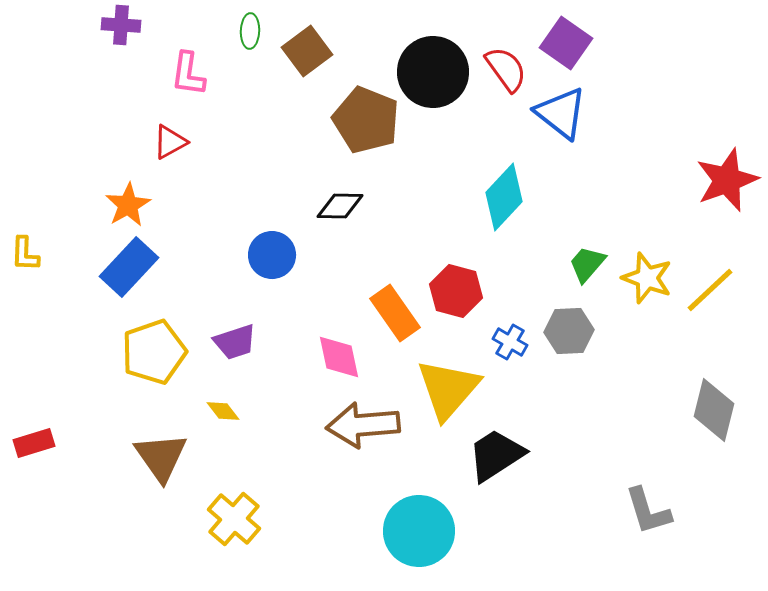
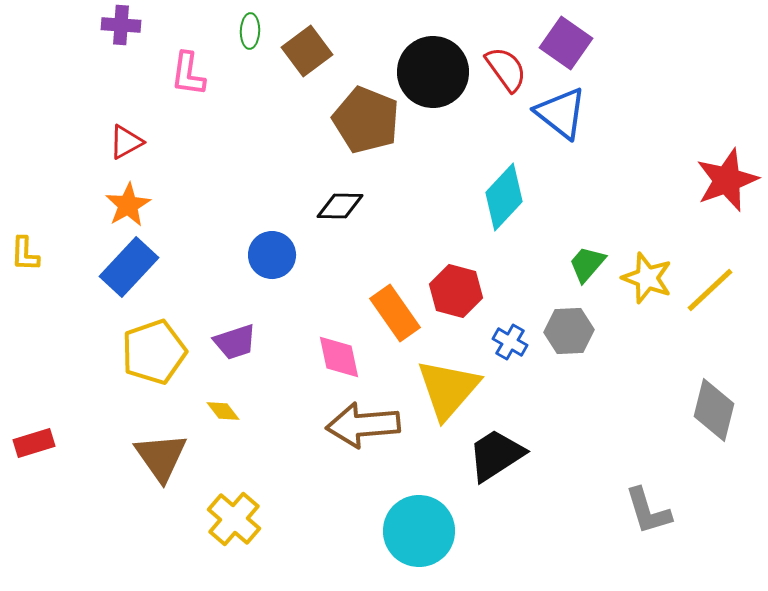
red triangle: moved 44 px left
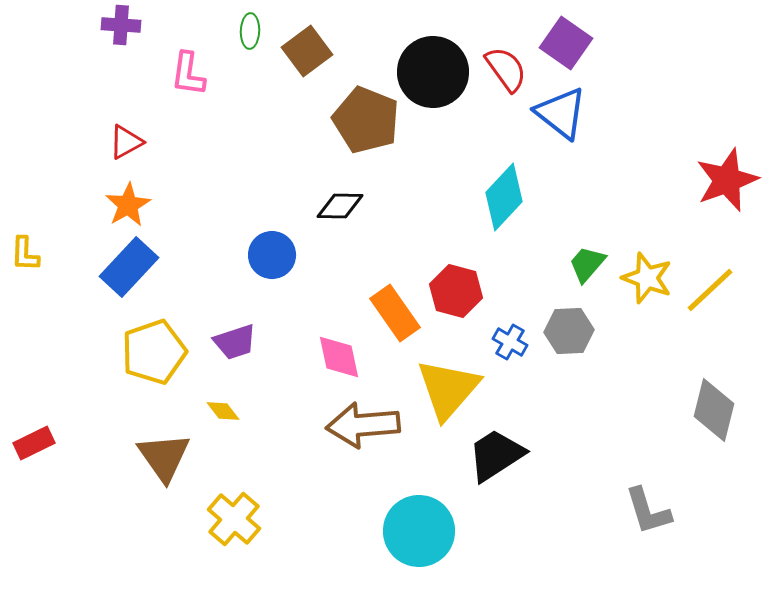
red rectangle: rotated 9 degrees counterclockwise
brown triangle: moved 3 px right
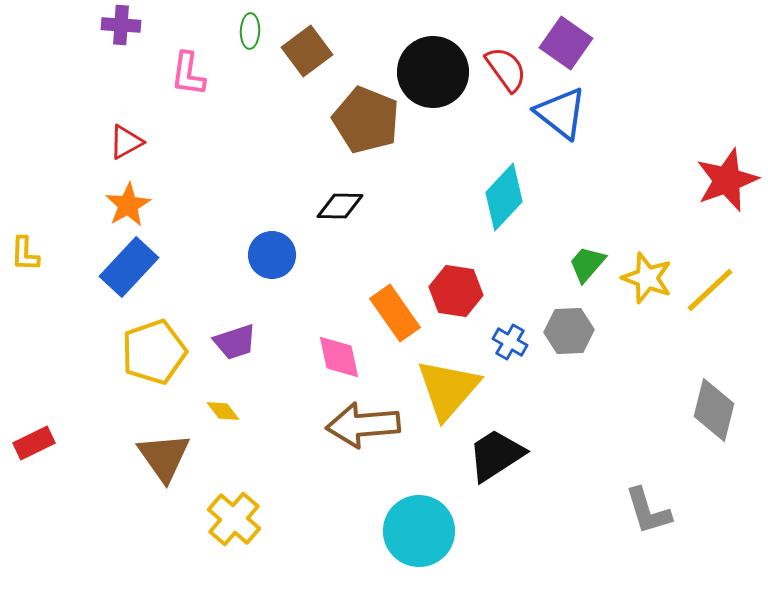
red hexagon: rotated 6 degrees counterclockwise
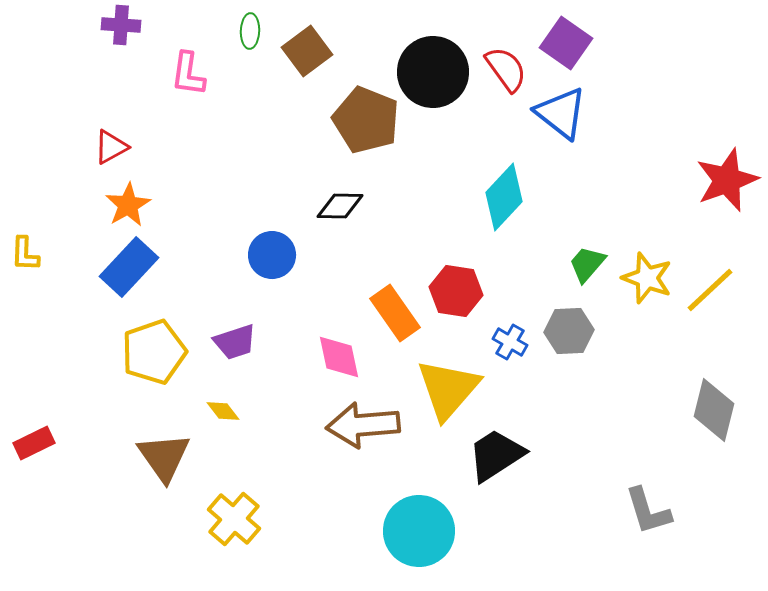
red triangle: moved 15 px left, 5 px down
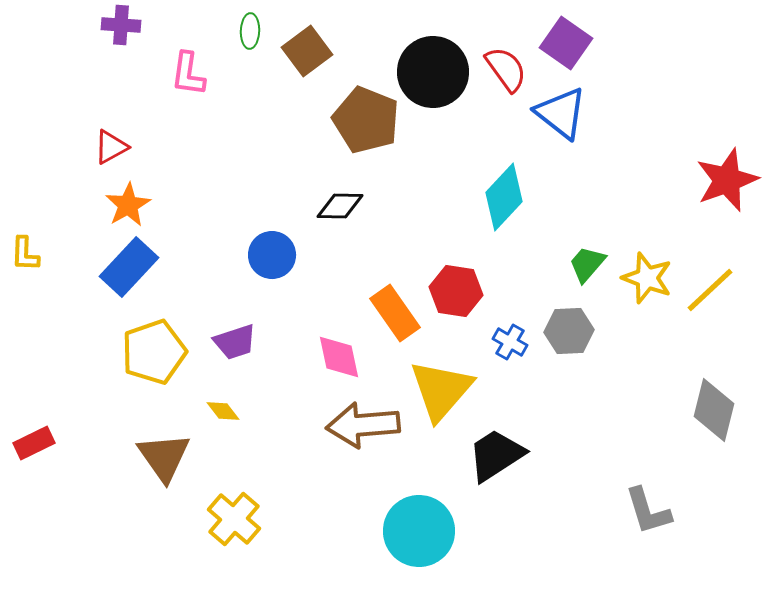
yellow triangle: moved 7 px left, 1 px down
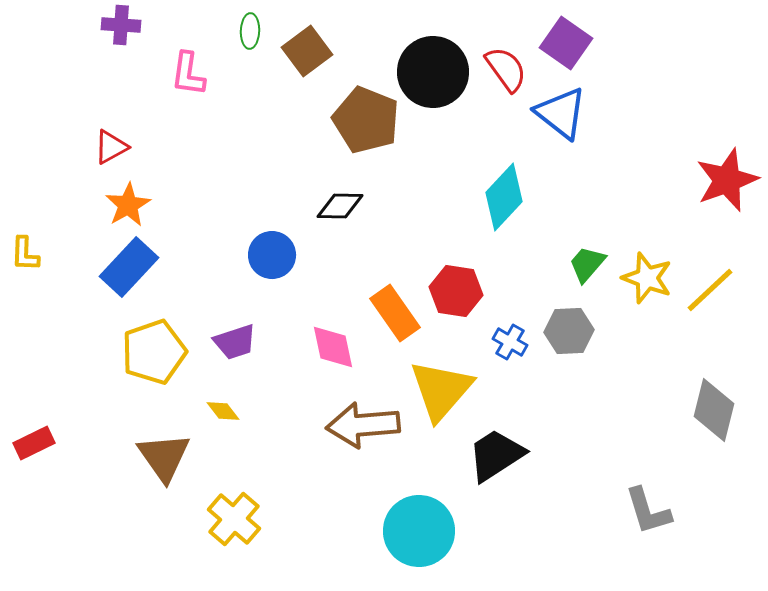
pink diamond: moved 6 px left, 10 px up
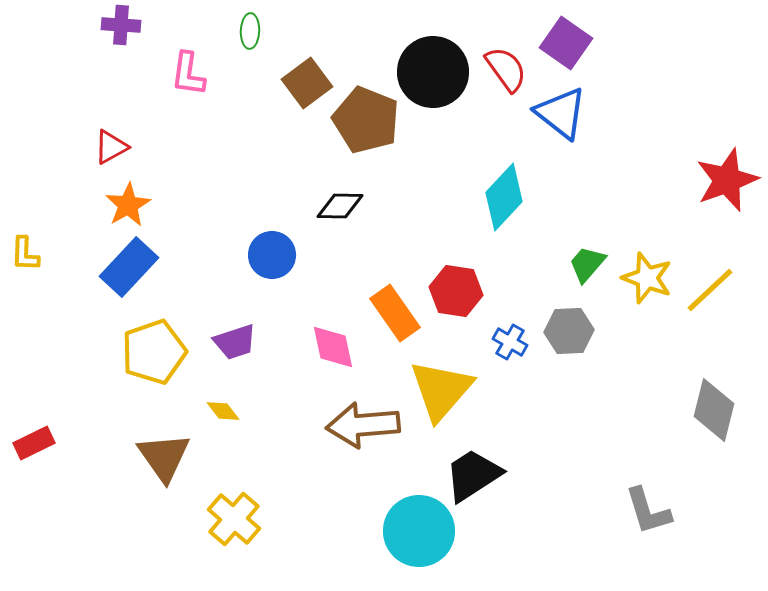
brown square: moved 32 px down
black trapezoid: moved 23 px left, 20 px down
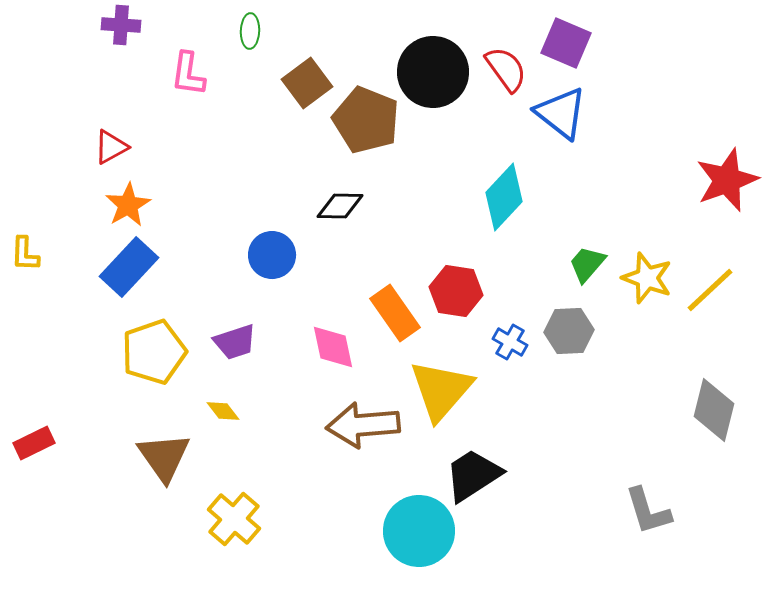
purple square: rotated 12 degrees counterclockwise
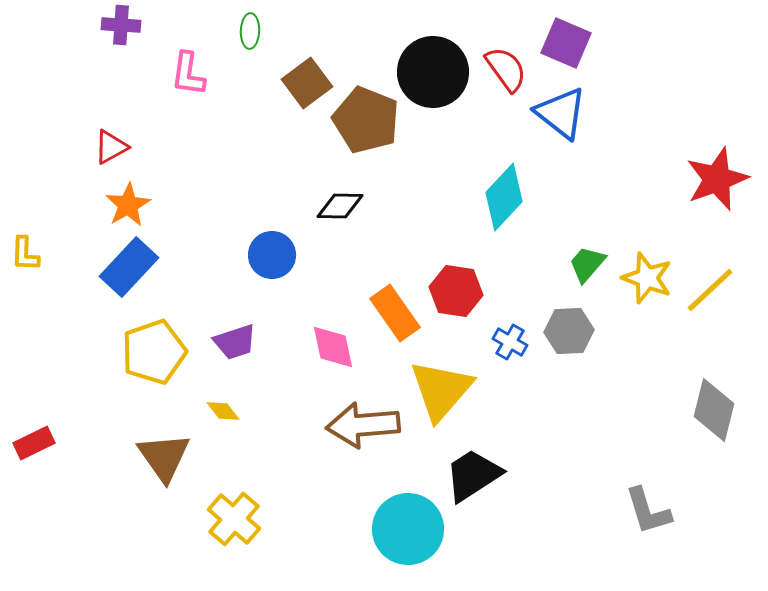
red star: moved 10 px left, 1 px up
cyan circle: moved 11 px left, 2 px up
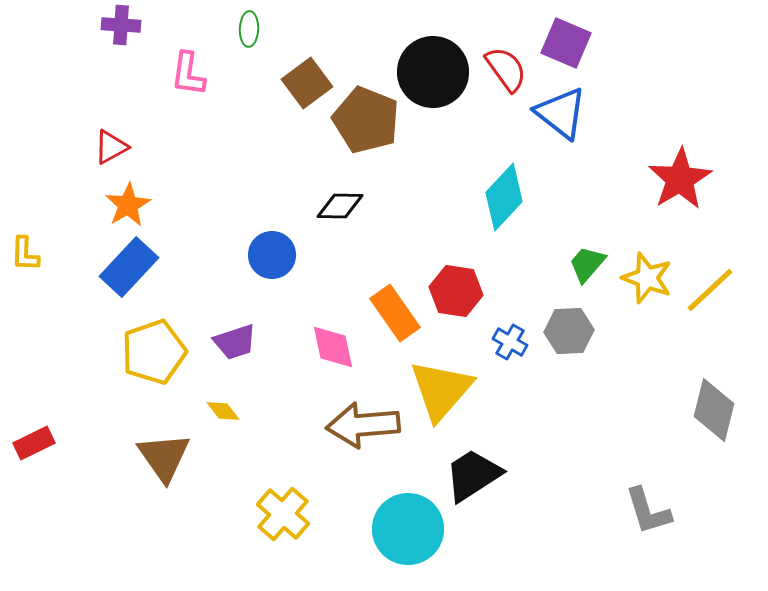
green ellipse: moved 1 px left, 2 px up
red star: moved 37 px left; rotated 10 degrees counterclockwise
yellow cross: moved 49 px right, 5 px up
